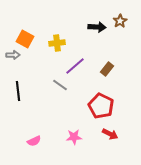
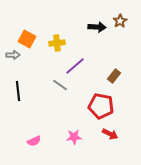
orange square: moved 2 px right
brown rectangle: moved 7 px right, 7 px down
red pentagon: rotated 15 degrees counterclockwise
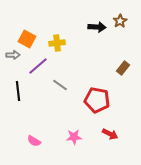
purple line: moved 37 px left
brown rectangle: moved 9 px right, 8 px up
red pentagon: moved 4 px left, 6 px up
pink semicircle: rotated 56 degrees clockwise
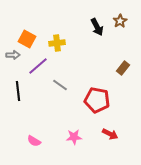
black arrow: rotated 60 degrees clockwise
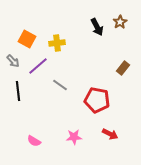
brown star: moved 1 px down
gray arrow: moved 6 px down; rotated 48 degrees clockwise
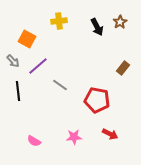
yellow cross: moved 2 px right, 22 px up
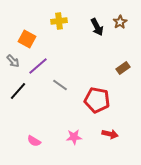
brown rectangle: rotated 16 degrees clockwise
black line: rotated 48 degrees clockwise
red arrow: rotated 14 degrees counterclockwise
